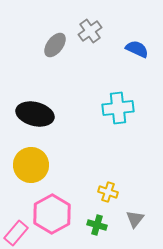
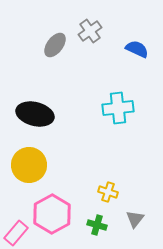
yellow circle: moved 2 px left
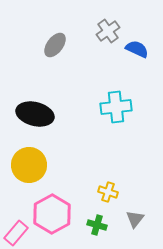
gray cross: moved 18 px right
cyan cross: moved 2 px left, 1 px up
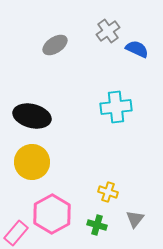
gray ellipse: rotated 20 degrees clockwise
black ellipse: moved 3 px left, 2 px down
yellow circle: moved 3 px right, 3 px up
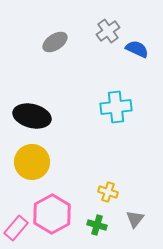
gray ellipse: moved 3 px up
pink rectangle: moved 5 px up
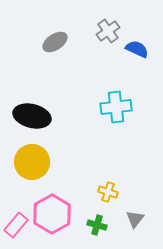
pink rectangle: moved 3 px up
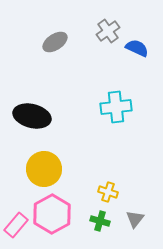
blue semicircle: moved 1 px up
yellow circle: moved 12 px right, 7 px down
green cross: moved 3 px right, 4 px up
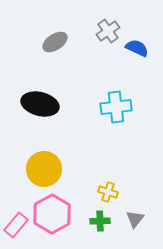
black ellipse: moved 8 px right, 12 px up
green cross: rotated 18 degrees counterclockwise
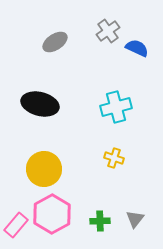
cyan cross: rotated 8 degrees counterclockwise
yellow cross: moved 6 px right, 34 px up
